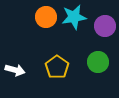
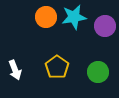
green circle: moved 10 px down
white arrow: rotated 54 degrees clockwise
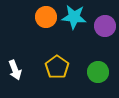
cyan star: rotated 15 degrees clockwise
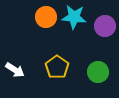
white arrow: rotated 36 degrees counterclockwise
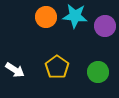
cyan star: moved 1 px right, 1 px up
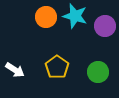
cyan star: rotated 10 degrees clockwise
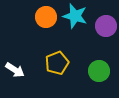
purple circle: moved 1 px right
yellow pentagon: moved 4 px up; rotated 15 degrees clockwise
green circle: moved 1 px right, 1 px up
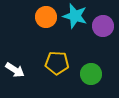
purple circle: moved 3 px left
yellow pentagon: rotated 25 degrees clockwise
green circle: moved 8 px left, 3 px down
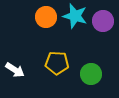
purple circle: moved 5 px up
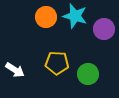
purple circle: moved 1 px right, 8 px down
green circle: moved 3 px left
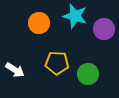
orange circle: moved 7 px left, 6 px down
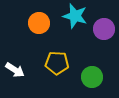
green circle: moved 4 px right, 3 px down
